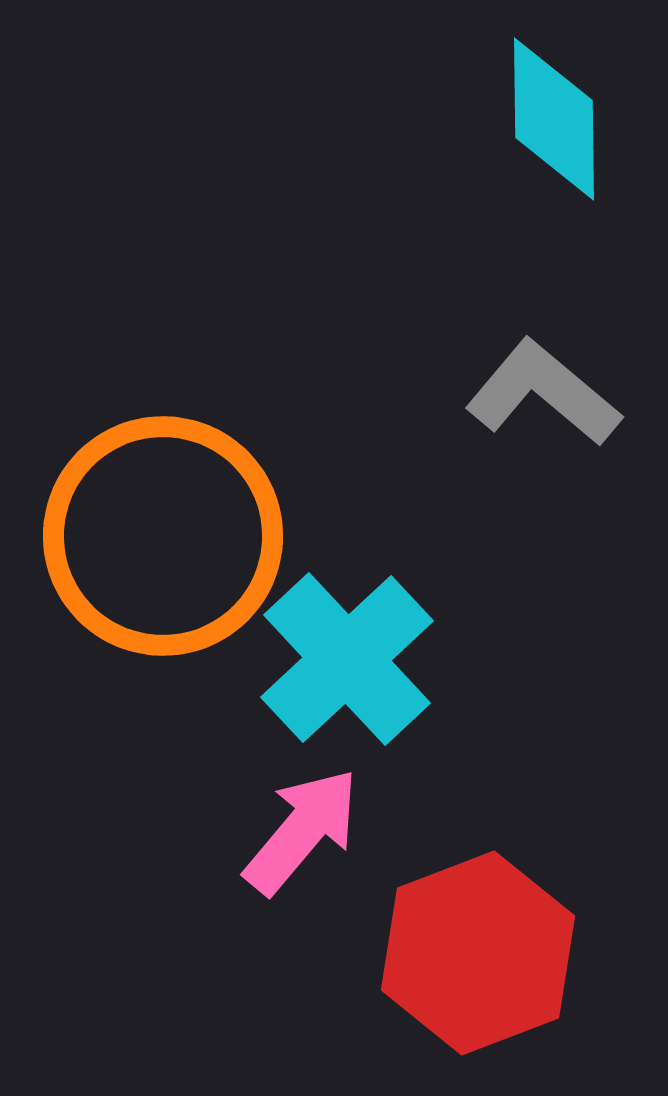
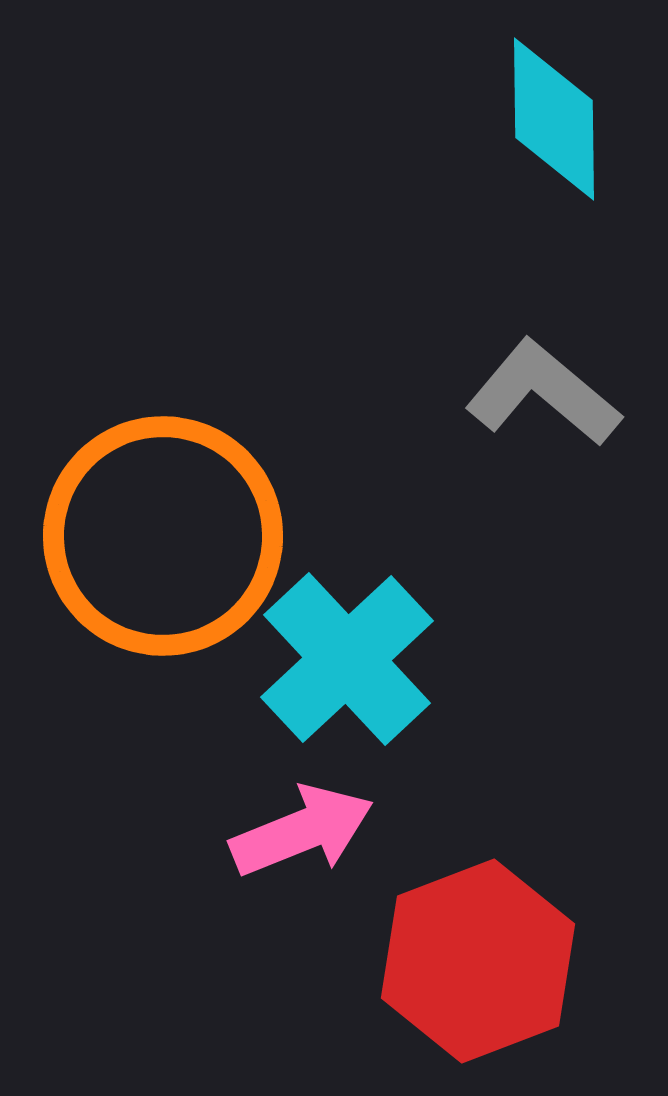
pink arrow: rotated 28 degrees clockwise
red hexagon: moved 8 px down
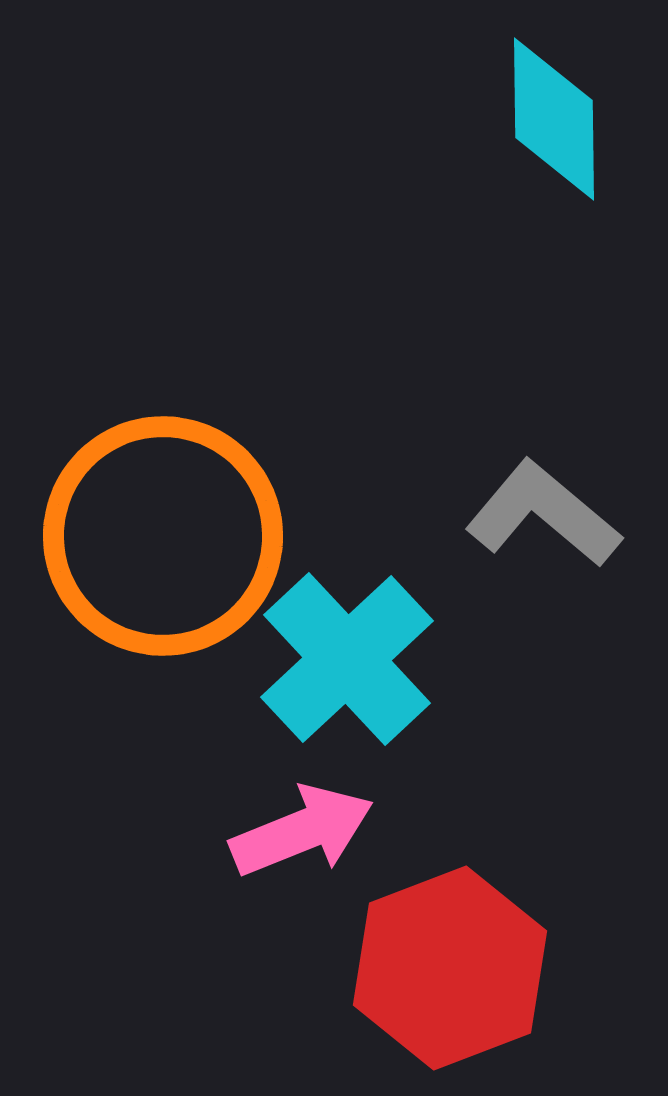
gray L-shape: moved 121 px down
red hexagon: moved 28 px left, 7 px down
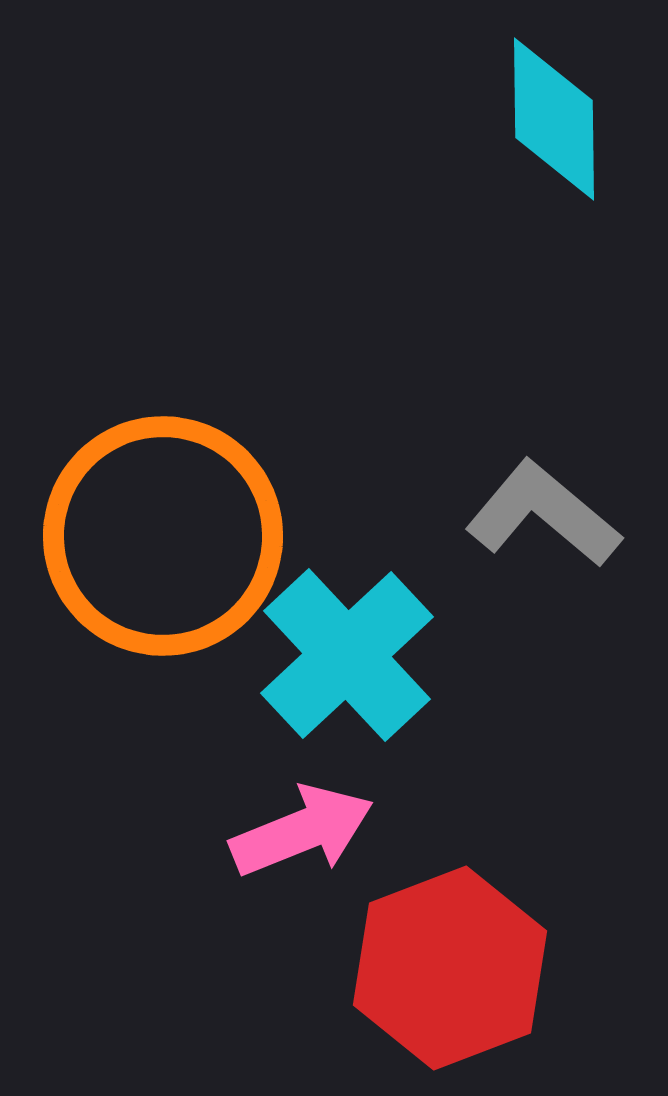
cyan cross: moved 4 px up
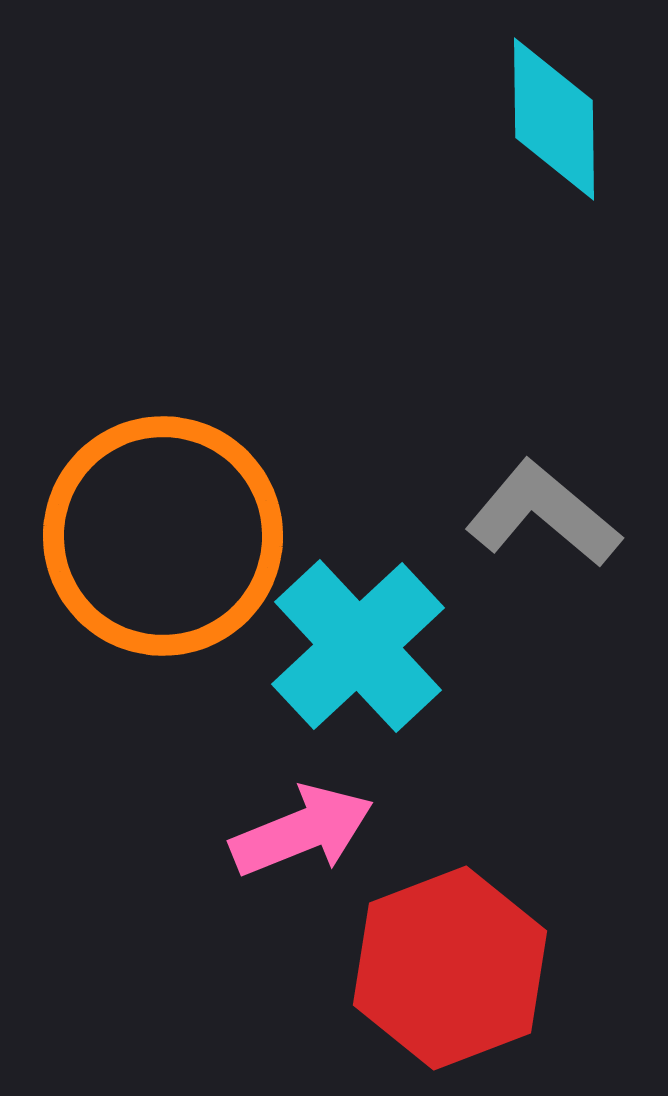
cyan cross: moved 11 px right, 9 px up
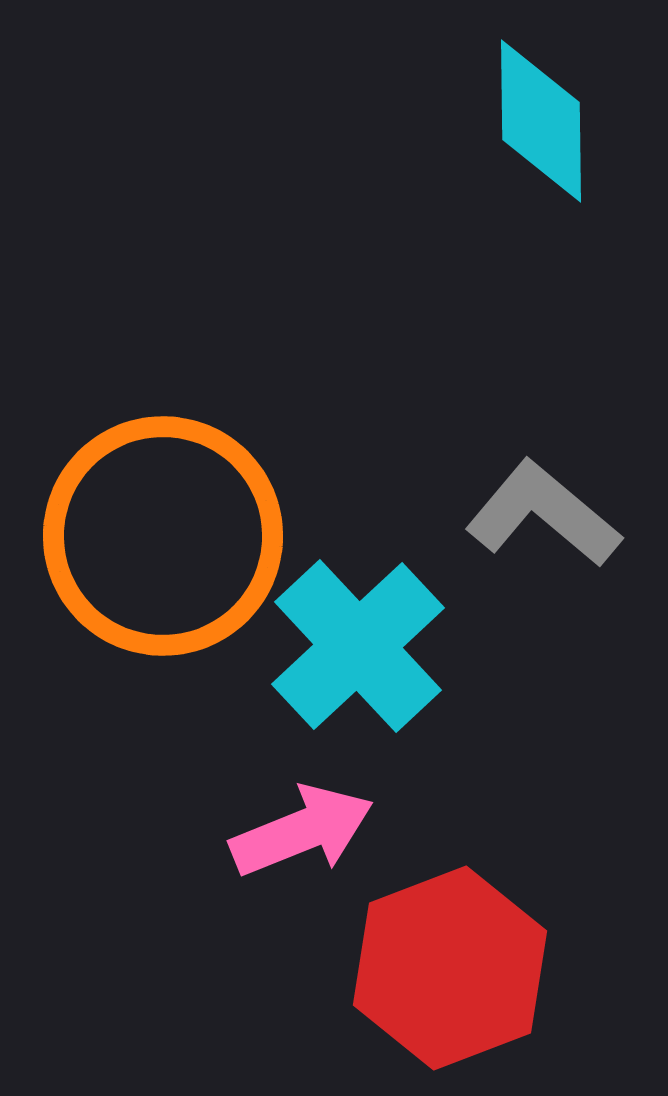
cyan diamond: moved 13 px left, 2 px down
